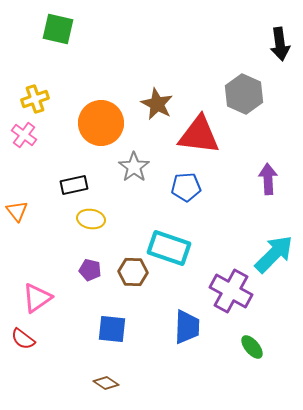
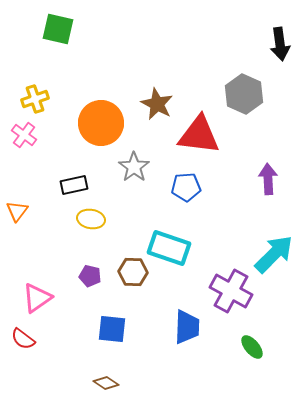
orange triangle: rotated 15 degrees clockwise
purple pentagon: moved 6 px down
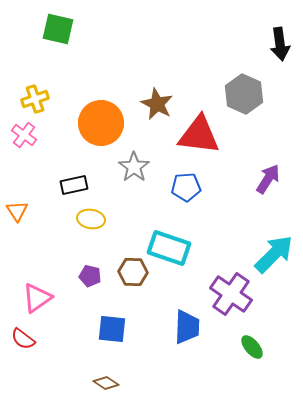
purple arrow: rotated 36 degrees clockwise
orange triangle: rotated 10 degrees counterclockwise
purple cross: moved 3 px down; rotated 6 degrees clockwise
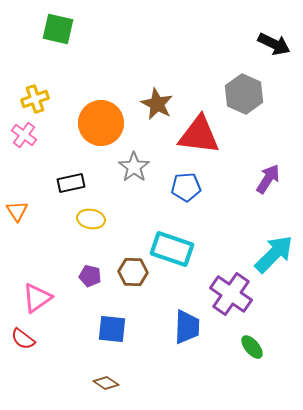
black arrow: moved 6 px left; rotated 56 degrees counterclockwise
black rectangle: moved 3 px left, 2 px up
cyan rectangle: moved 3 px right, 1 px down
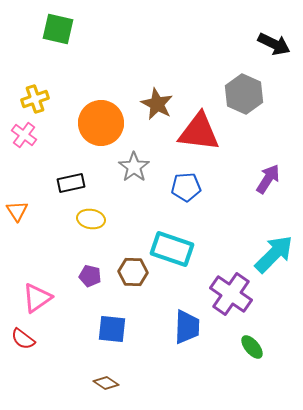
red triangle: moved 3 px up
